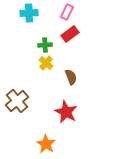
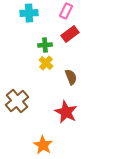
pink rectangle: moved 1 px left, 1 px up
orange star: moved 3 px left, 1 px down
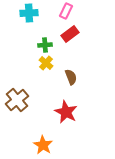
brown cross: moved 1 px up
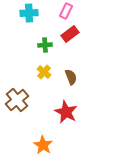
yellow cross: moved 2 px left, 9 px down
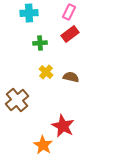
pink rectangle: moved 3 px right, 1 px down
green cross: moved 5 px left, 2 px up
yellow cross: moved 2 px right
brown semicircle: rotated 56 degrees counterclockwise
red star: moved 3 px left, 14 px down
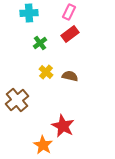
green cross: rotated 32 degrees counterclockwise
brown semicircle: moved 1 px left, 1 px up
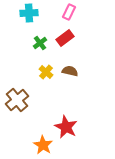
red rectangle: moved 5 px left, 4 px down
brown semicircle: moved 5 px up
red star: moved 3 px right, 1 px down
